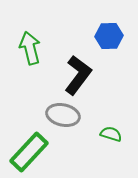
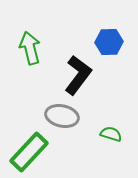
blue hexagon: moved 6 px down
gray ellipse: moved 1 px left, 1 px down
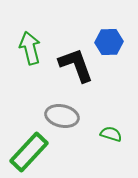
black L-shape: moved 2 px left, 10 px up; rotated 57 degrees counterclockwise
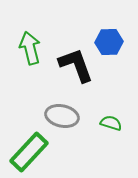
green semicircle: moved 11 px up
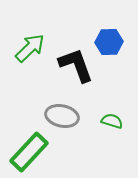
green arrow: rotated 60 degrees clockwise
green semicircle: moved 1 px right, 2 px up
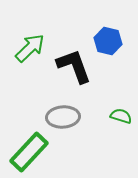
blue hexagon: moved 1 px left, 1 px up; rotated 16 degrees clockwise
black L-shape: moved 2 px left, 1 px down
gray ellipse: moved 1 px right, 1 px down; rotated 16 degrees counterclockwise
green semicircle: moved 9 px right, 5 px up
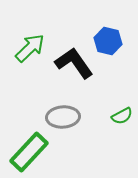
black L-shape: moved 3 px up; rotated 15 degrees counterclockwise
green semicircle: moved 1 px right; rotated 135 degrees clockwise
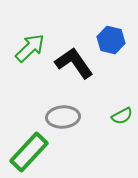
blue hexagon: moved 3 px right, 1 px up
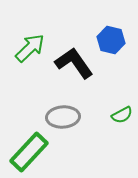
green semicircle: moved 1 px up
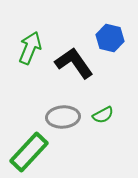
blue hexagon: moved 1 px left, 2 px up
green arrow: rotated 24 degrees counterclockwise
green semicircle: moved 19 px left
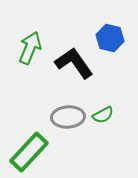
gray ellipse: moved 5 px right
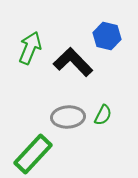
blue hexagon: moved 3 px left, 2 px up
black L-shape: moved 1 px left, 1 px up; rotated 9 degrees counterclockwise
green semicircle: rotated 35 degrees counterclockwise
green rectangle: moved 4 px right, 2 px down
